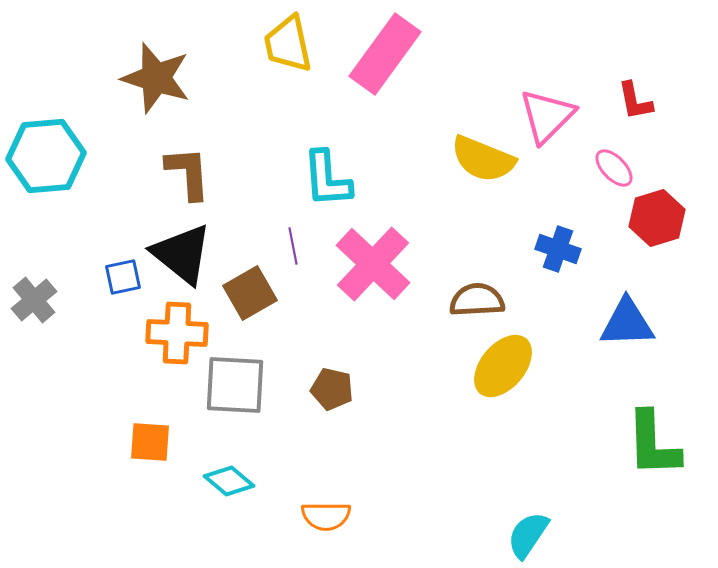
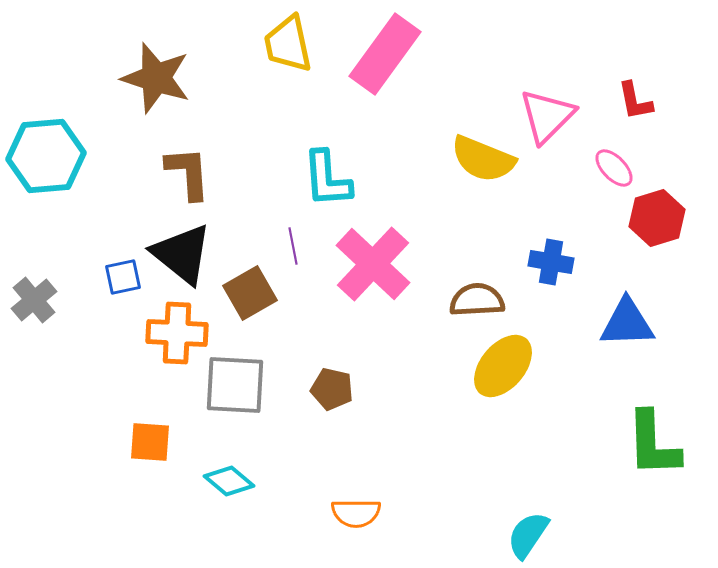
blue cross: moved 7 px left, 13 px down; rotated 9 degrees counterclockwise
orange semicircle: moved 30 px right, 3 px up
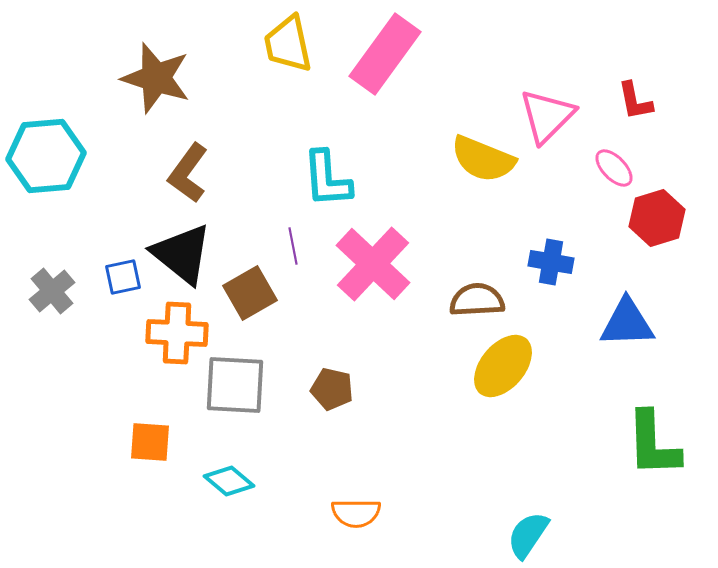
brown L-shape: rotated 140 degrees counterclockwise
gray cross: moved 18 px right, 9 px up
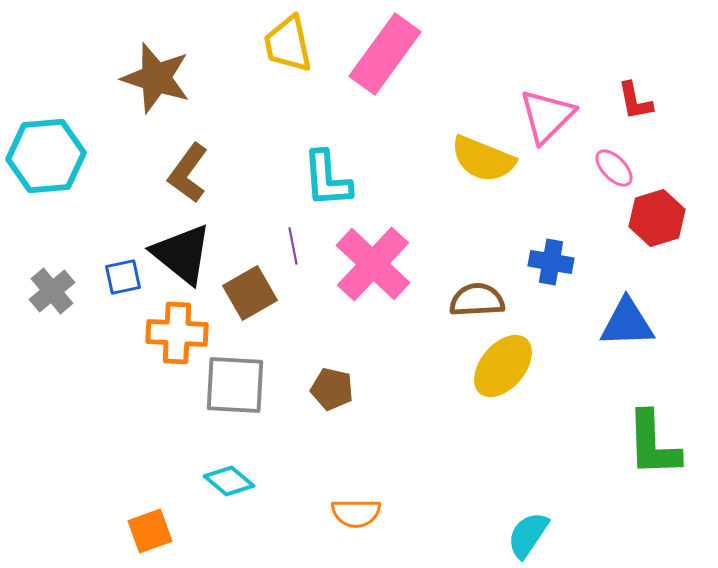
orange square: moved 89 px down; rotated 24 degrees counterclockwise
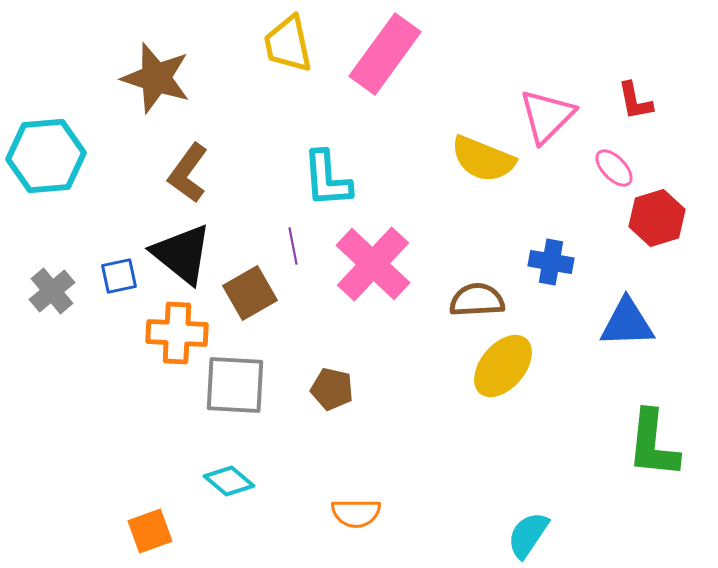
blue square: moved 4 px left, 1 px up
green L-shape: rotated 8 degrees clockwise
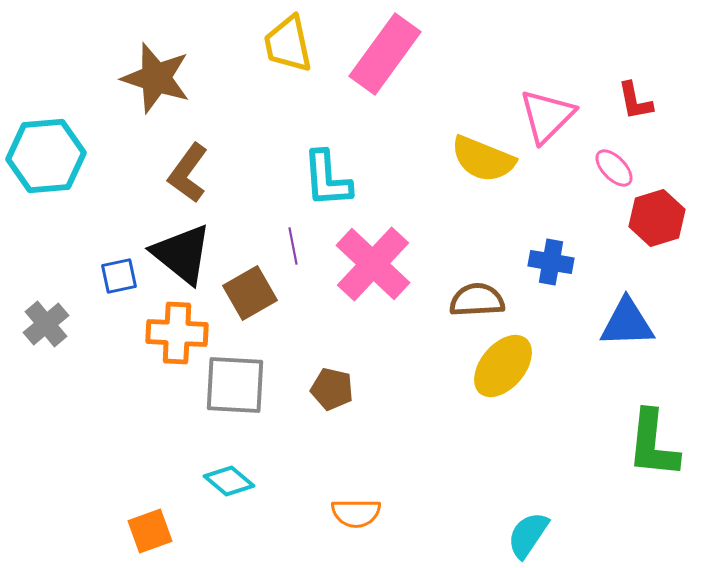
gray cross: moved 6 px left, 33 px down
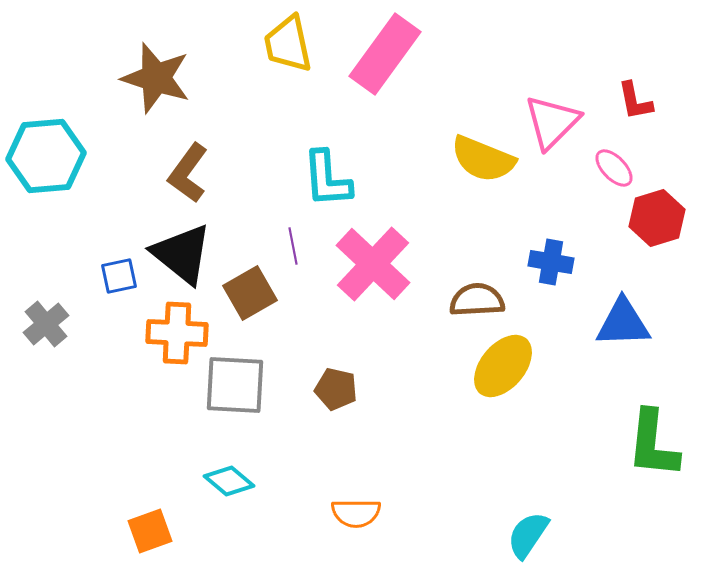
pink triangle: moved 5 px right, 6 px down
blue triangle: moved 4 px left
brown pentagon: moved 4 px right
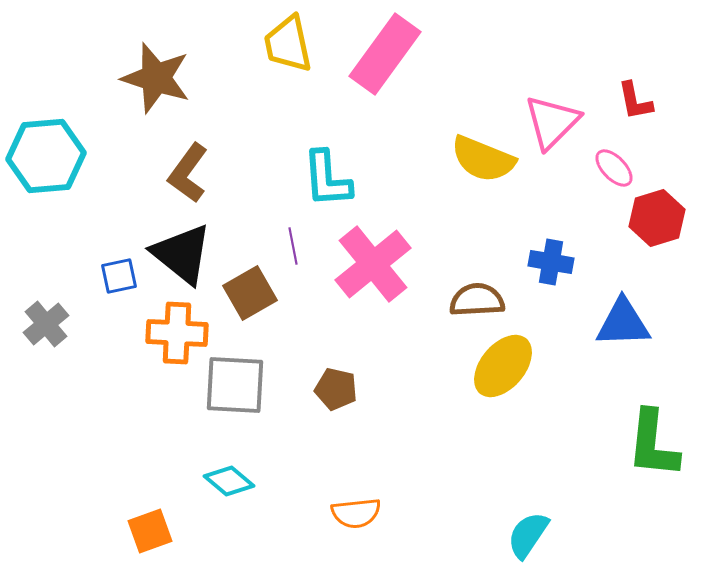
pink cross: rotated 8 degrees clockwise
orange semicircle: rotated 6 degrees counterclockwise
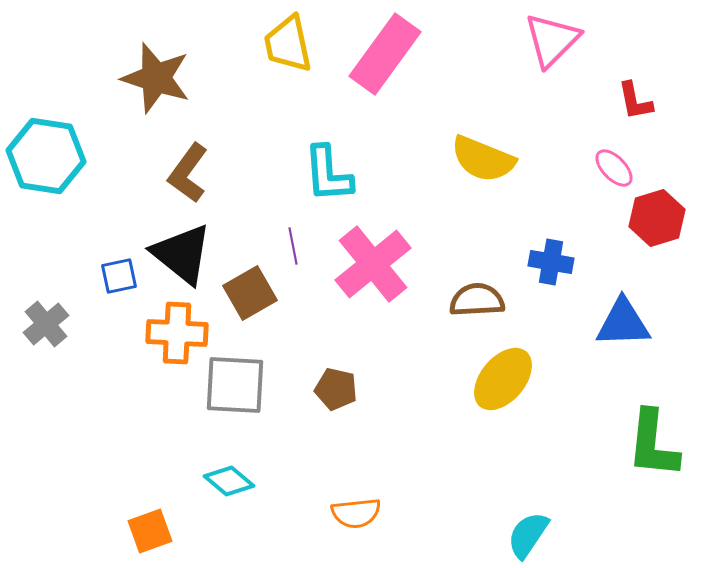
pink triangle: moved 82 px up
cyan hexagon: rotated 14 degrees clockwise
cyan L-shape: moved 1 px right, 5 px up
yellow ellipse: moved 13 px down
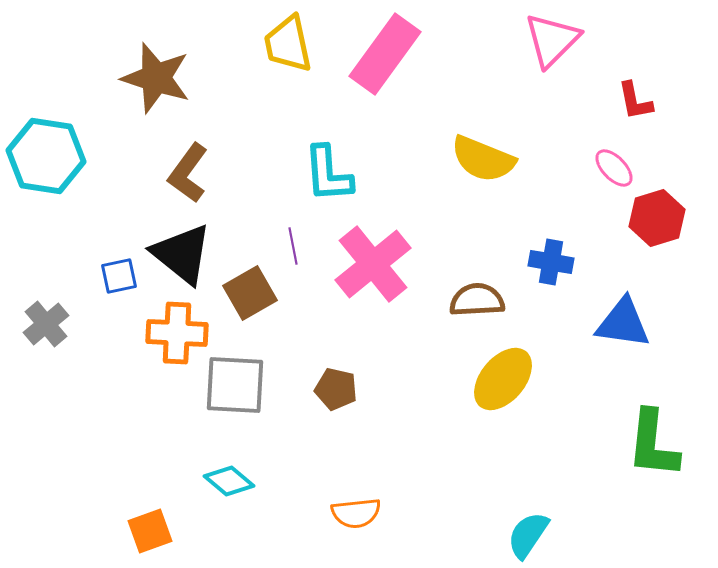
blue triangle: rotated 10 degrees clockwise
